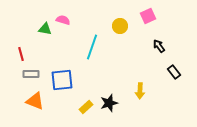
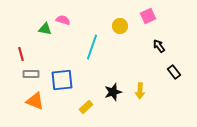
black star: moved 4 px right, 11 px up
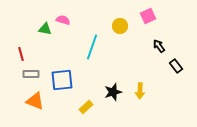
black rectangle: moved 2 px right, 6 px up
